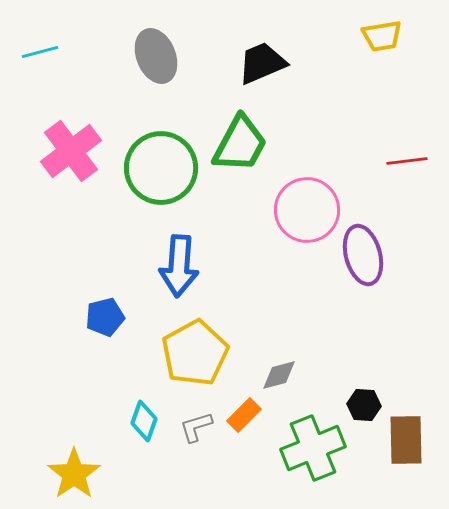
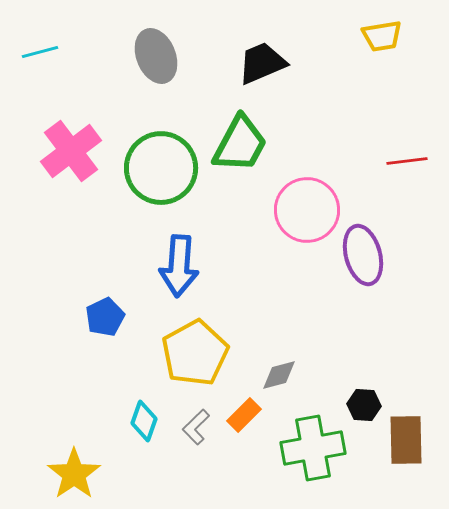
blue pentagon: rotated 12 degrees counterclockwise
gray L-shape: rotated 27 degrees counterclockwise
green cross: rotated 12 degrees clockwise
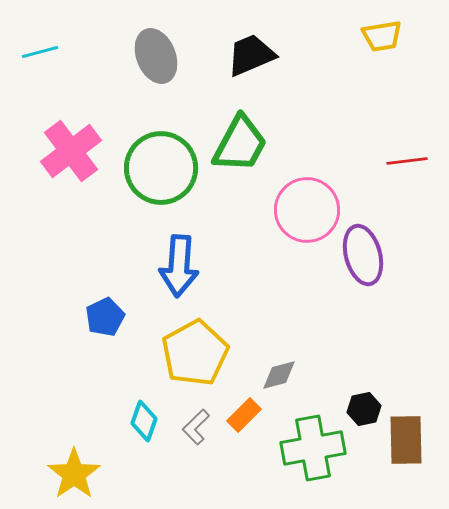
black trapezoid: moved 11 px left, 8 px up
black hexagon: moved 4 px down; rotated 16 degrees counterclockwise
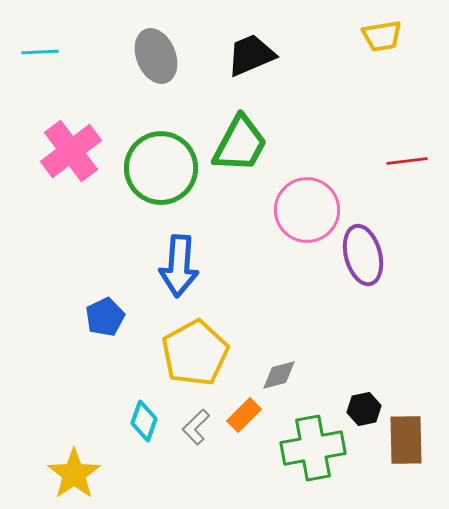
cyan line: rotated 12 degrees clockwise
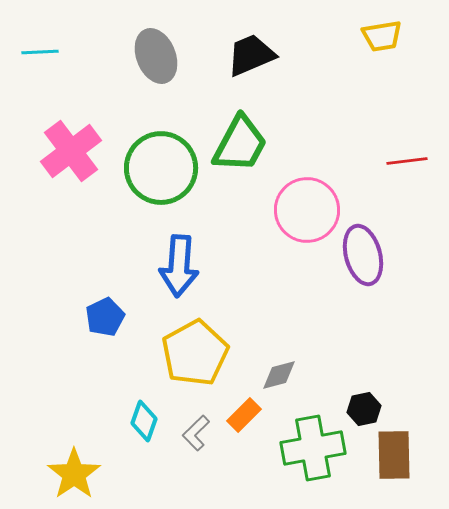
gray L-shape: moved 6 px down
brown rectangle: moved 12 px left, 15 px down
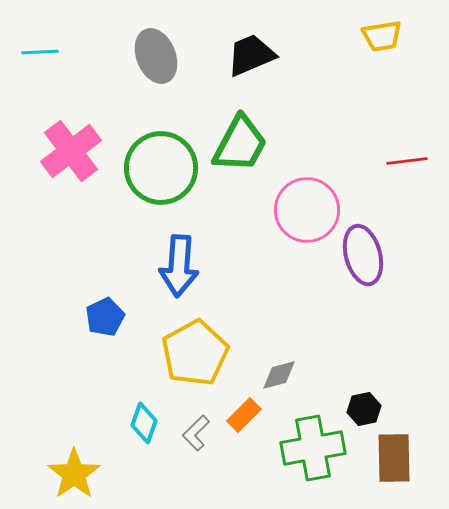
cyan diamond: moved 2 px down
brown rectangle: moved 3 px down
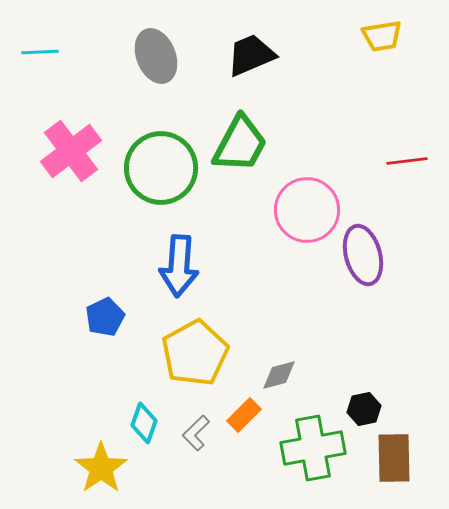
yellow star: moved 27 px right, 6 px up
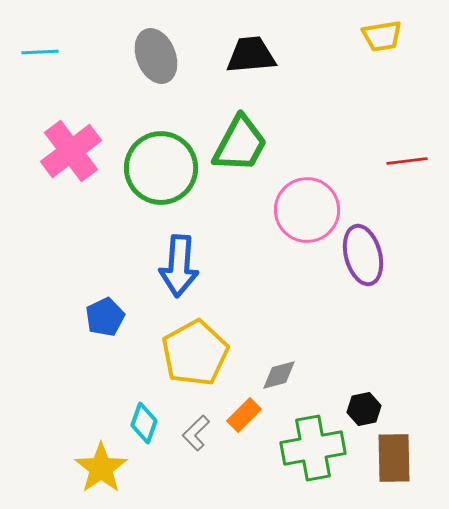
black trapezoid: rotated 18 degrees clockwise
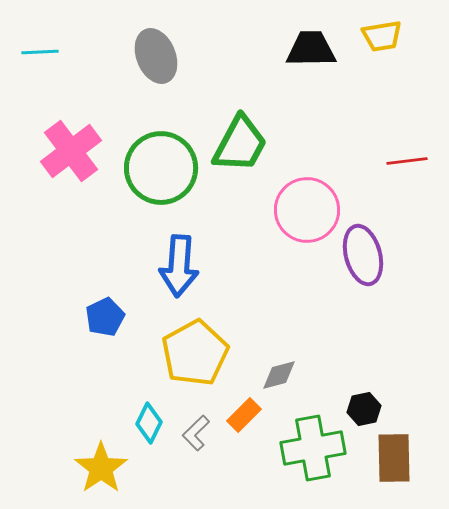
black trapezoid: moved 60 px right, 6 px up; rotated 4 degrees clockwise
cyan diamond: moved 5 px right; rotated 6 degrees clockwise
